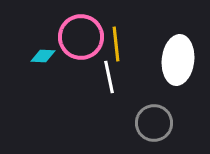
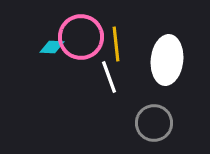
cyan diamond: moved 9 px right, 9 px up
white ellipse: moved 11 px left
white line: rotated 8 degrees counterclockwise
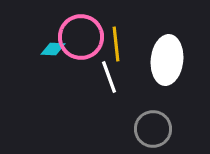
cyan diamond: moved 1 px right, 2 px down
gray circle: moved 1 px left, 6 px down
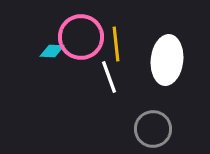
cyan diamond: moved 1 px left, 2 px down
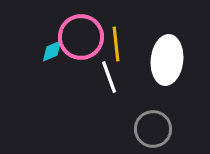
cyan diamond: rotated 25 degrees counterclockwise
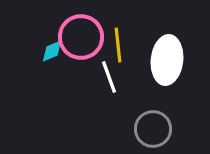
yellow line: moved 2 px right, 1 px down
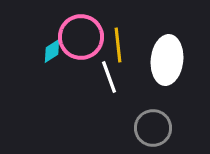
cyan diamond: rotated 10 degrees counterclockwise
gray circle: moved 1 px up
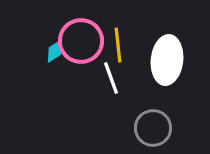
pink circle: moved 4 px down
cyan diamond: moved 3 px right
white line: moved 2 px right, 1 px down
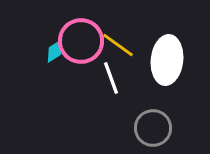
yellow line: rotated 48 degrees counterclockwise
